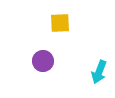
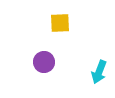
purple circle: moved 1 px right, 1 px down
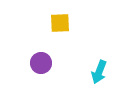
purple circle: moved 3 px left, 1 px down
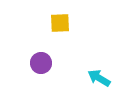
cyan arrow: moved 6 px down; rotated 100 degrees clockwise
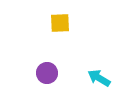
purple circle: moved 6 px right, 10 px down
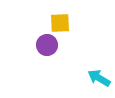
purple circle: moved 28 px up
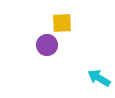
yellow square: moved 2 px right
